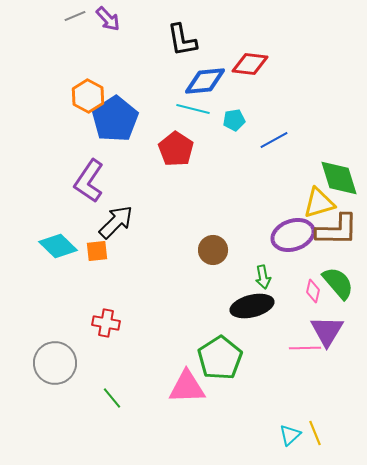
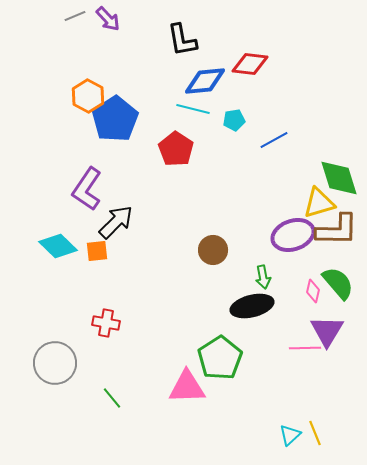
purple L-shape: moved 2 px left, 8 px down
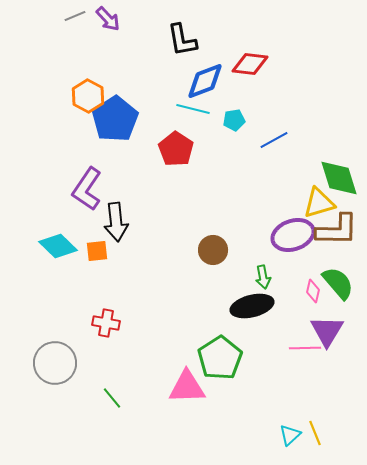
blue diamond: rotated 15 degrees counterclockwise
black arrow: rotated 129 degrees clockwise
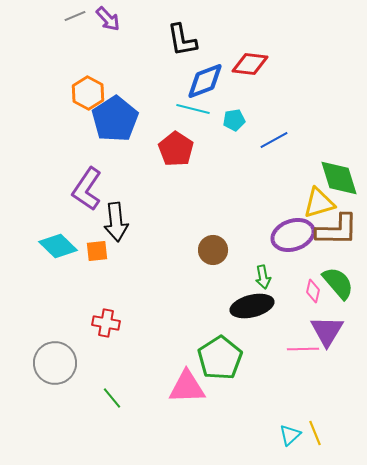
orange hexagon: moved 3 px up
pink line: moved 2 px left, 1 px down
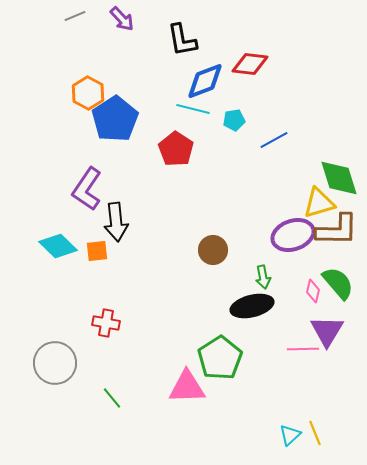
purple arrow: moved 14 px right
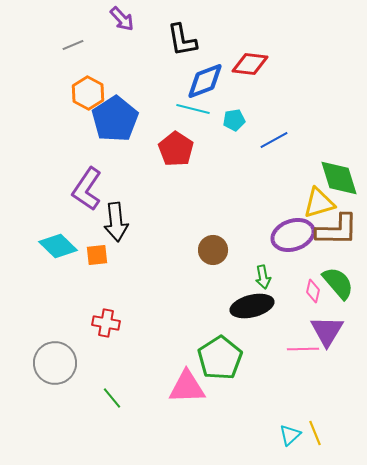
gray line: moved 2 px left, 29 px down
orange square: moved 4 px down
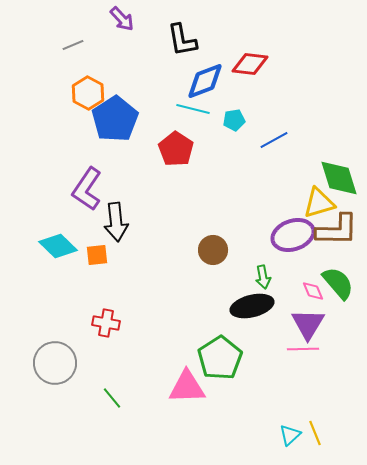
pink diamond: rotated 35 degrees counterclockwise
purple triangle: moved 19 px left, 7 px up
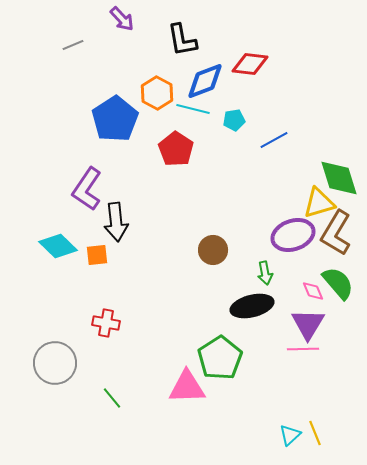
orange hexagon: moved 69 px right
brown L-shape: moved 1 px left, 3 px down; rotated 120 degrees clockwise
green arrow: moved 2 px right, 4 px up
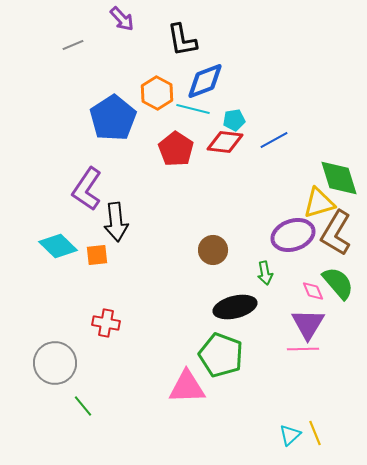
red diamond: moved 25 px left, 78 px down
blue pentagon: moved 2 px left, 1 px up
black ellipse: moved 17 px left, 1 px down
green pentagon: moved 1 px right, 3 px up; rotated 18 degrees counterclockwise
green line: moved 29 px left, 8 px down
